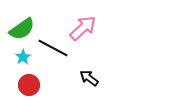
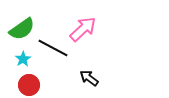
pink arrow: moved 1 px down
cyan star: moved 2 px down
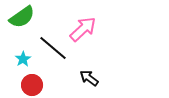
green semicircle: moved 12 px up
black line: rotated 12 degrees clockwise
red circle: moved 3 px right
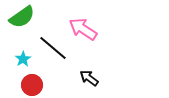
pink arrow: rotated 104 degrees counterclockwise
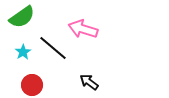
pink arrow: rotated 16 degrees counterclockwise
cyan star: moved 7 px up
black arrow: moved 4 px down
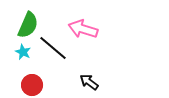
green semicircle: moved 6 px right, 8 px down; rotated 32 degrees counterclockwise
cyan star: rotated 14 degrees counterclockwise
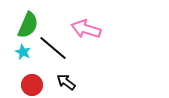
pink arrow: moved 3 px right
black arrow: moved 23 px left
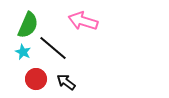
pink arrow: moved 3 px left, 8 px up
red circle: moved 4 px right, 6 px up
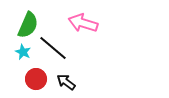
pink arrow: moved 2 px down
